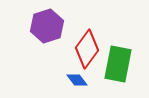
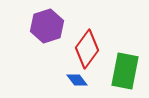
green rectangle: moved 7 px right, 7 px down
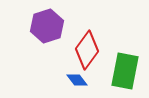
red diamond: moved 1 px down
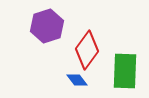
green rectangle: rotated 9 degrees counterclockwise
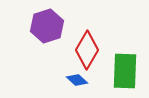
red diamond: rotated 6 degrees counterclockwise
blue diamond: rotated 10 degrees counterclockwise
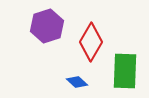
red diamond: moved 4 px right, 8 px up
blue diamond: moved 2 px down
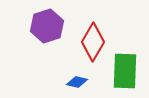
red diamond: moved 2 px right
blue diamond: rotated 30 degrees counterclockwise
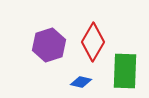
purple hexagon: moved 2 px right, 19 px down
blue diamond: moved 4 px right
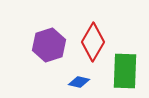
blue diamond: moved 2 px left
